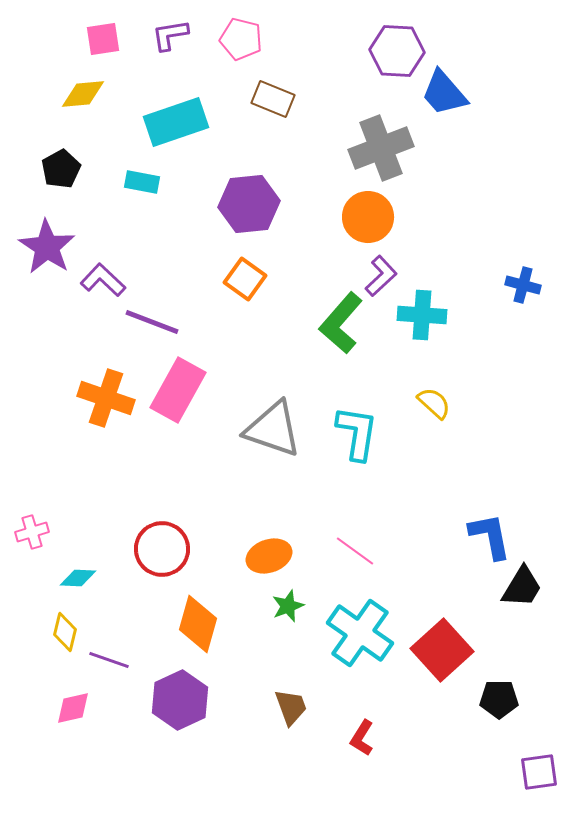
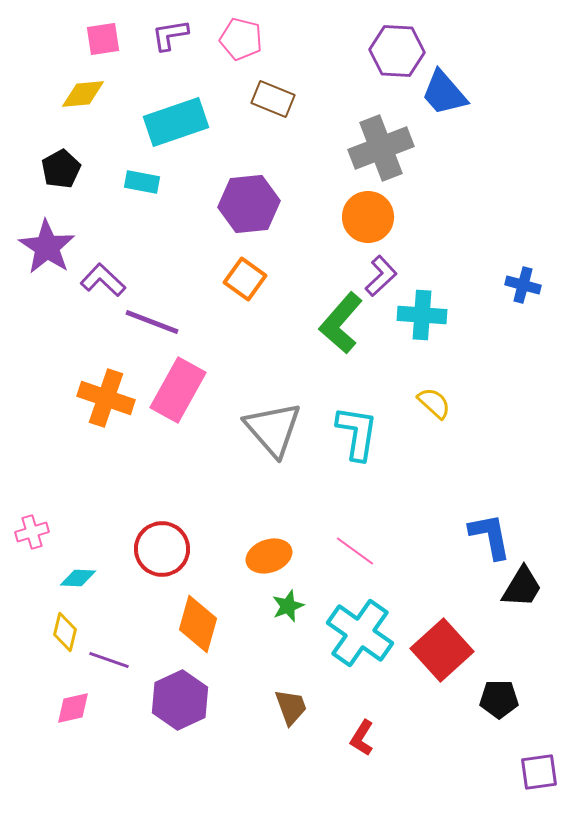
gray triangle at (273, 429): rotated 30 degrees clockwise
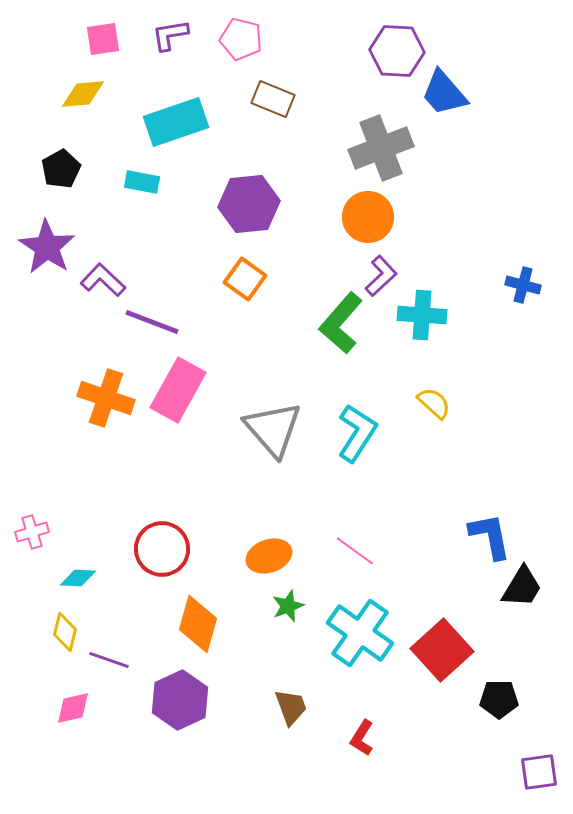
cyan L-shape at (357, 433): rotated 24 degrees clockwise
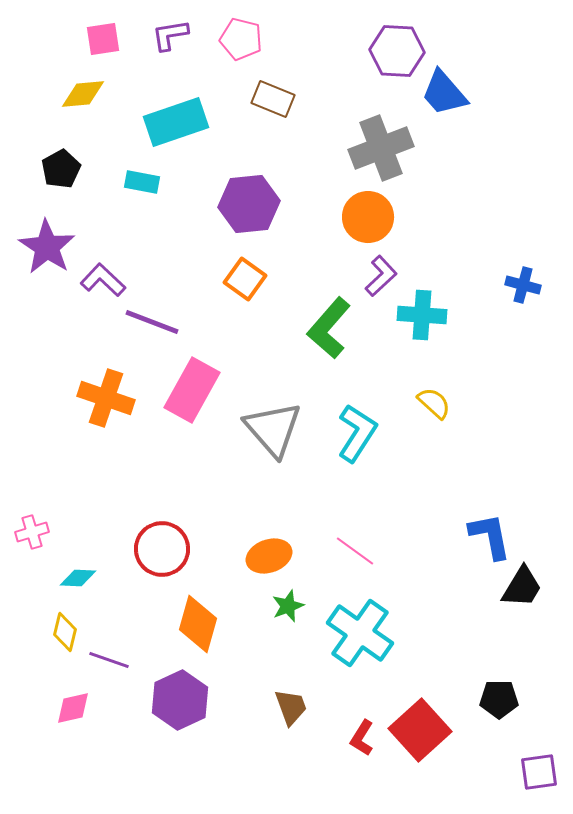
green L-shape at (341, 323): moved 12 px left, 5 px down
pink rectangle at (178, 390): moved 14 px right
red square at (442, 650): moved 22 px left, 80 px down
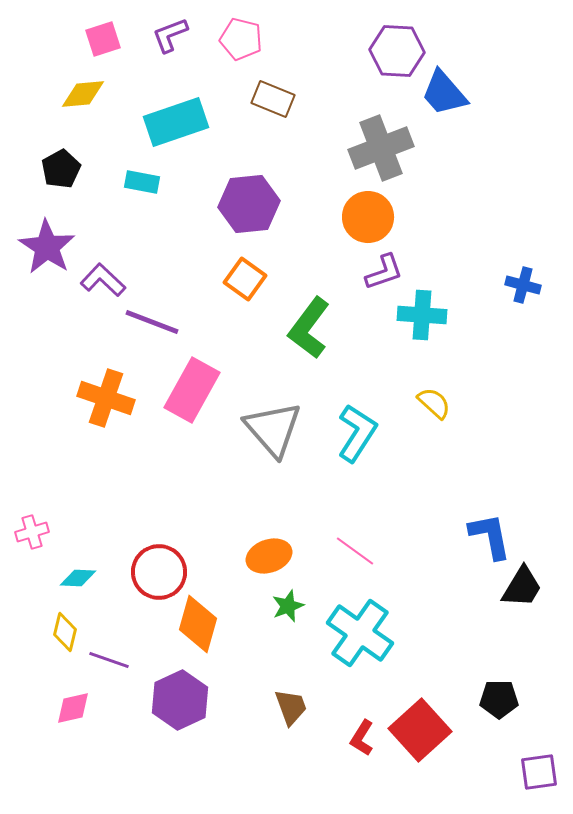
purple L-shape at (170, 35): rotated 12 degrees counterclockwise
pink square at (103, 39): rotated 9 degrees counterclockwise
purple L-shape at (381, 276): moved 3 px right, 4 px up; rotated 24 degrees clockwise
green L-shape at (329, 328): moved 20 px left; rotated 4 degrees counterclockwise
red circle at (162, 549): moved 3 px left, 23 px down
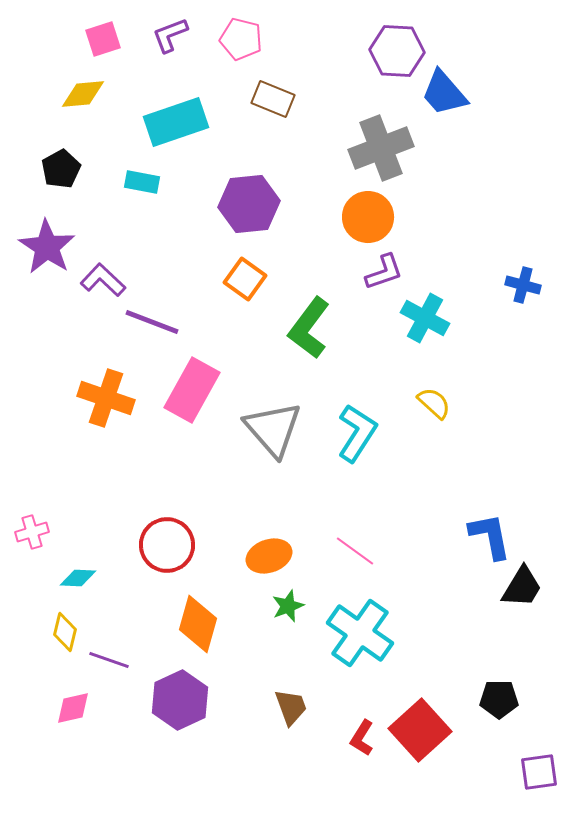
cyan cross at (422, 315): moved 3 px right, 3 px down; rotated 24 degrees clockwise
red circle at (159, 572): moved 8 px right, 27 px up
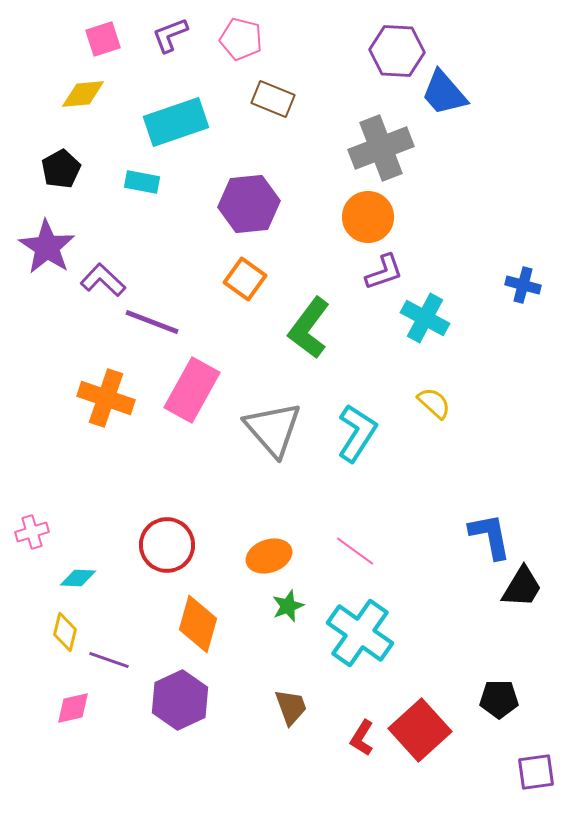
purple square at (539, 772): moved 3 px left
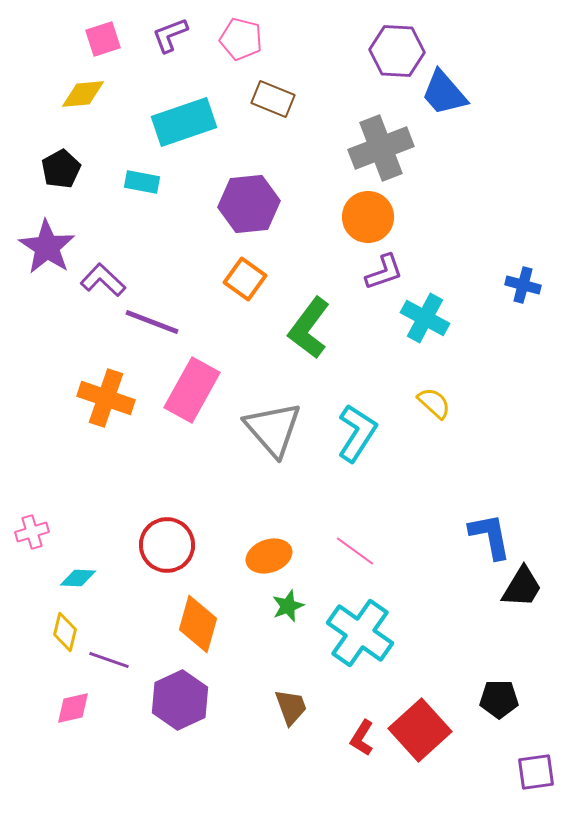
cyan rectangle at (176, 122): moved 8 px right
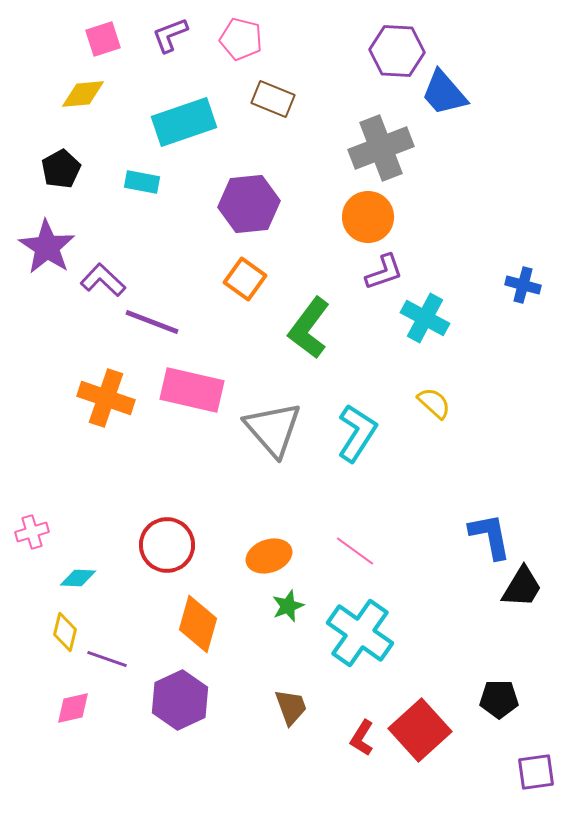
pink rectangle at (192, 390): rotated 74 degrees clockwise
purple line at (109, 660): moved 2 px left, 1 px up
